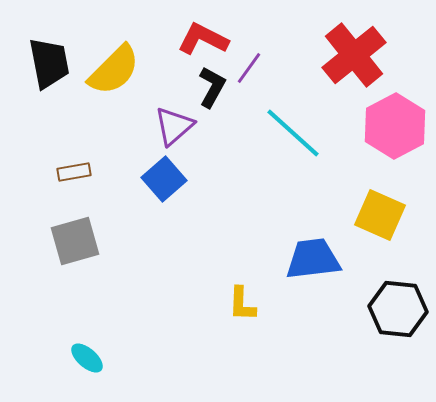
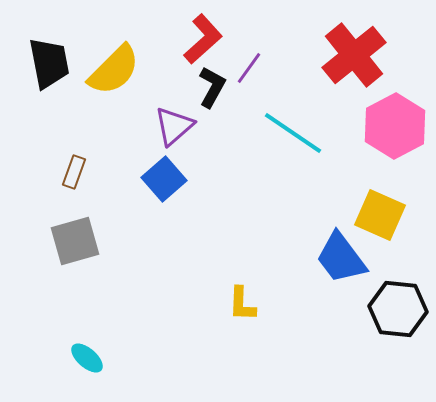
red L-shape: rotated 111 degrees clockwise
cyan line: rotated 8 degrees counterclockwise
brown rectangle: rotated 60 degrees counterclockwise
blue trapezoid: moved 28 px right, 1 px up; rotated 120 degrees counterclockwise
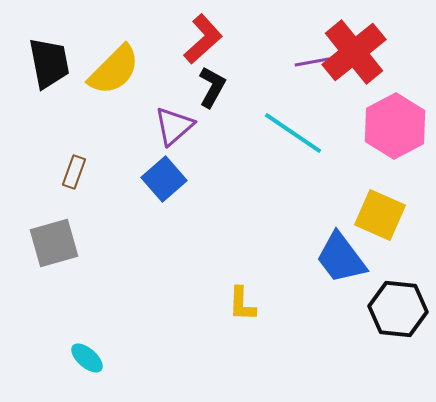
red cross: moved 3 px up
purple line: moved 63 px right, 6 px up; rotated 44 degrees clockwise
gray square: moved 21 px left, 2 px down
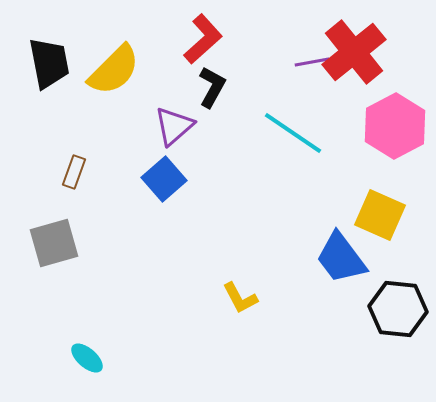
yellow L-shape: moved 2 px left, 6 px up; rotated 30 degrees counterclockwise
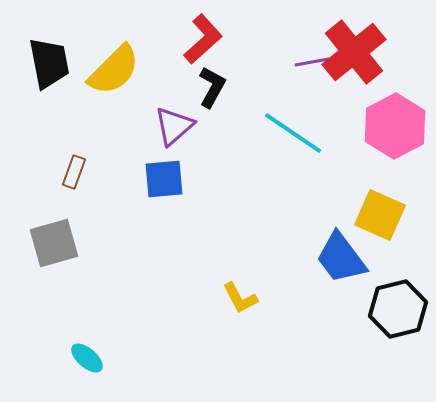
blue square: rotated 36 degrees clockwise
black hexagon: rotated 20 degrees counterclockwise
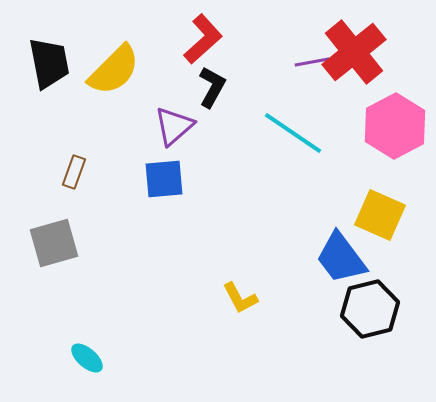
black hexagon: moved 28 px left
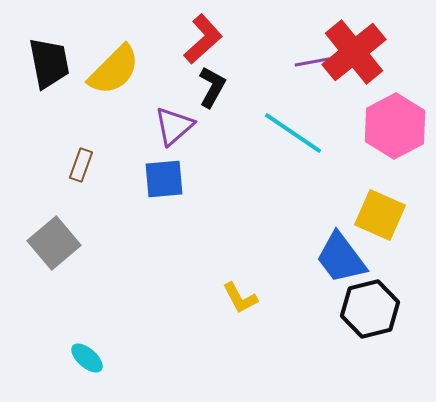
brown rectangle: moved 7 px right, 7 px up
gray square: rotated 24 degrees counterclockwise
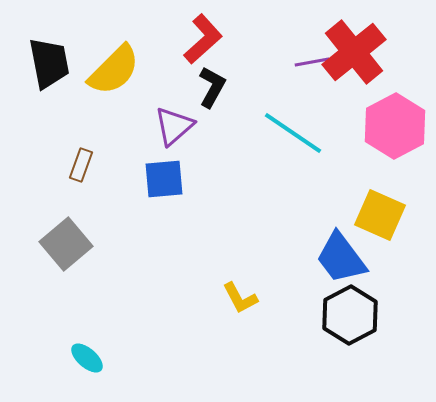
gray square: moved 12 px right, 1 px down
black hexagon: moved 20 px left, 6 px down; rotated 14 degrees counterclockwise
